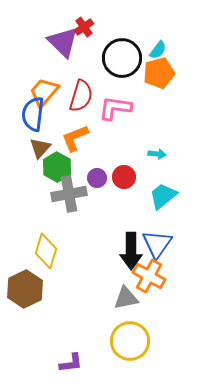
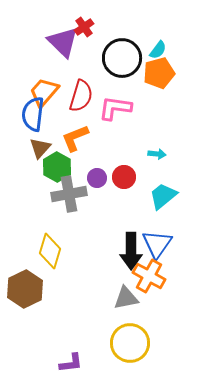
yellow diamond: moved 4 px right
yellow circle: moved 2 px down
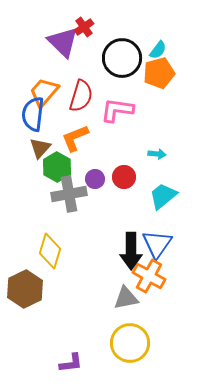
pink L-shape: moved 2 px right, 2 px down
purple circle: moved 2 px left, 1 px down
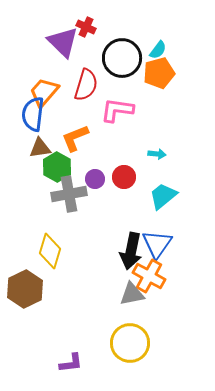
red cross: moved 2 px right; rotated 30 degrees counterclockwise
red semicircle: moved 5 px right, 11 px up
brown triangle: rotated 40 degrees clockwise
black arrow: rotated 12 degrees clockwise
gray triangle: moved 6 px right, 4 px up
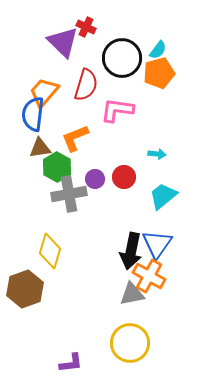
brown hexagon: rotated 6 degrees clockwise
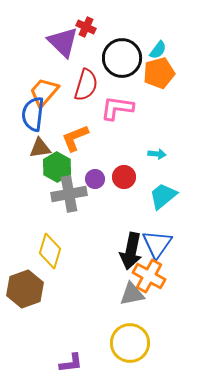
pink L-shape: moved 2 px up
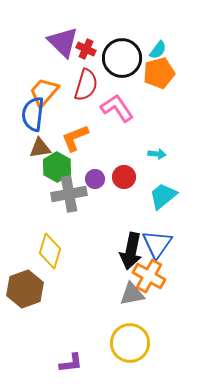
red cross: moved 22 px down
pink L-shape: rotated 48 degrees clockwise
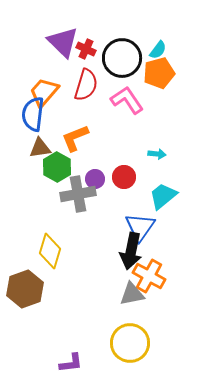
pink L-shape: moved 10 px right, 8 px up
gray cross: moved 9 px right
blue triangle: moved 17 px left, 17 px up
